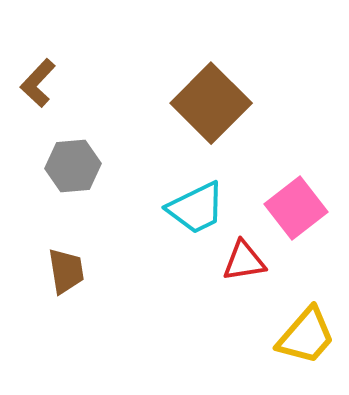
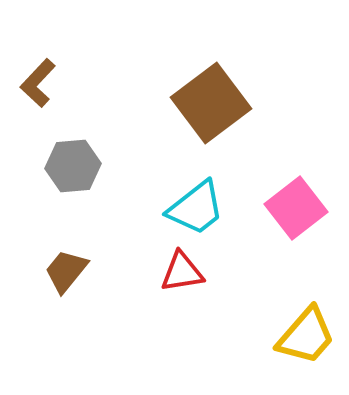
brown square: rotated 8 degrees clockwise
cyan trapezoid: rotated 12 degrees counterclockwise
red triangle: moved 62 px left, 11 px down
brown trapezoid: rotated 132 degrees counterclockwise
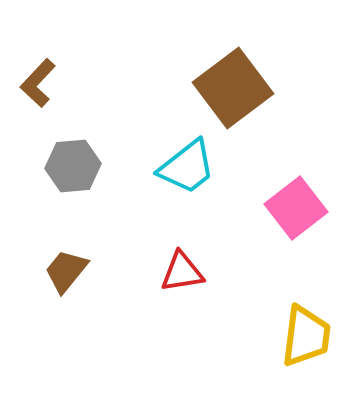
brown square: moved 22 px right, 15 px up
cyan trapezoid: moved 9 px left, 41 px up
yellow trapezoid: rotated 34 degrees counterclockwise
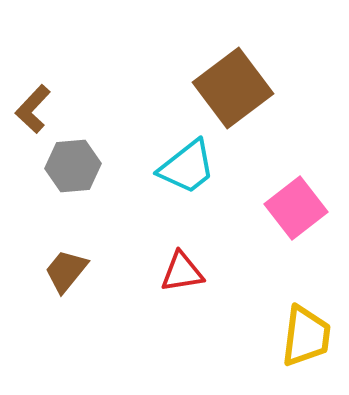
brown L-shape: moved 5 px left, 26 px down
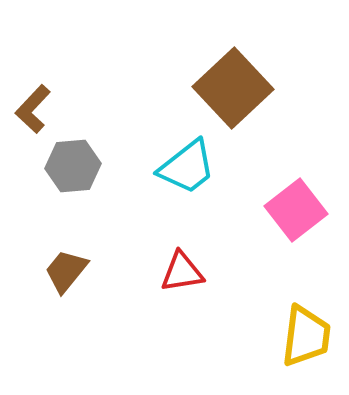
brown square: rotated 6 degrees counterclockwise
pink square: moved 2 px down
